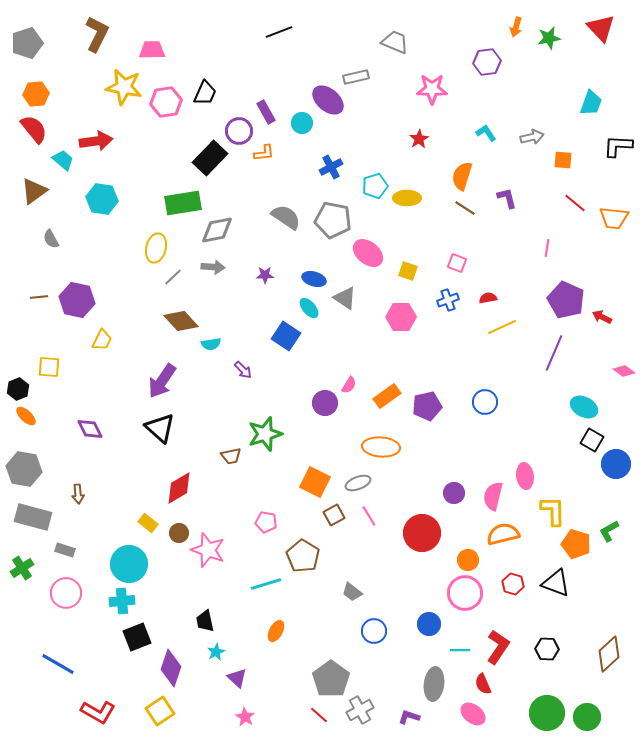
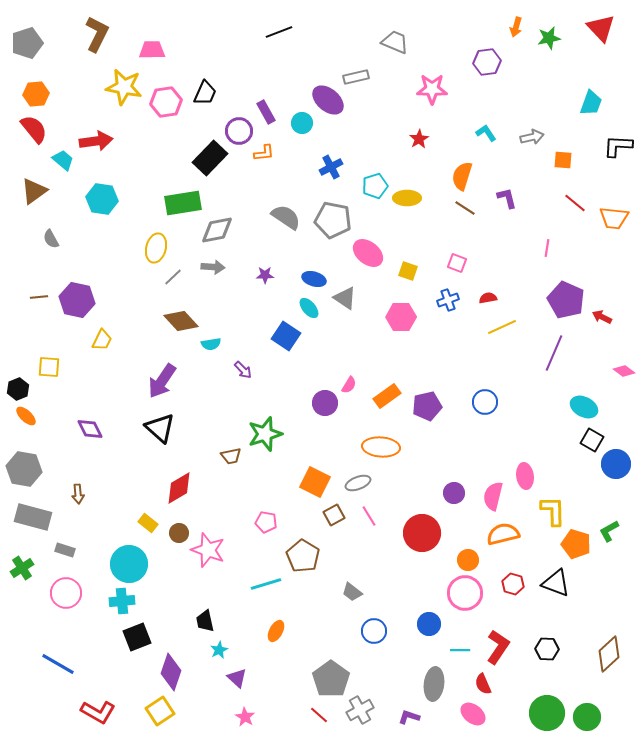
cyan star at (216, 652): moved 3 px right, 2 px up
purple diamond at (171, 668): moved 4 px down
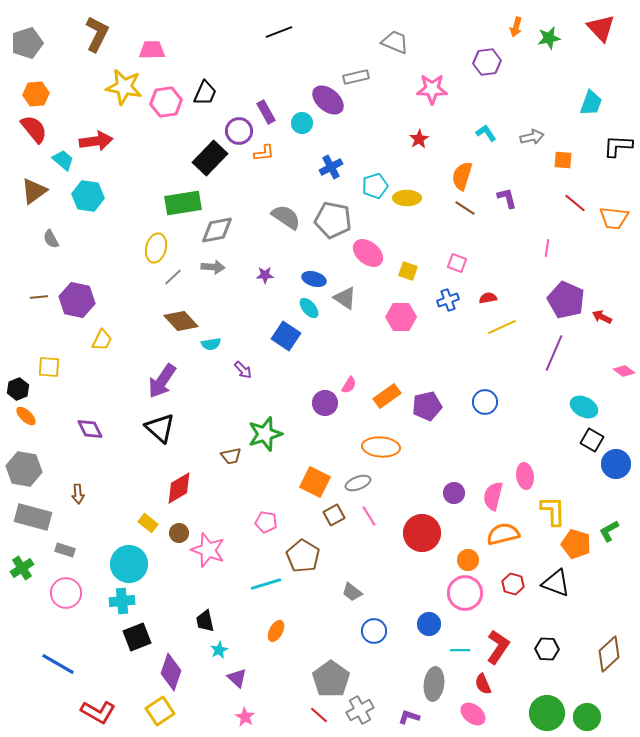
cyan hexagon at (102, 199): moved 14 px left, 3 px up
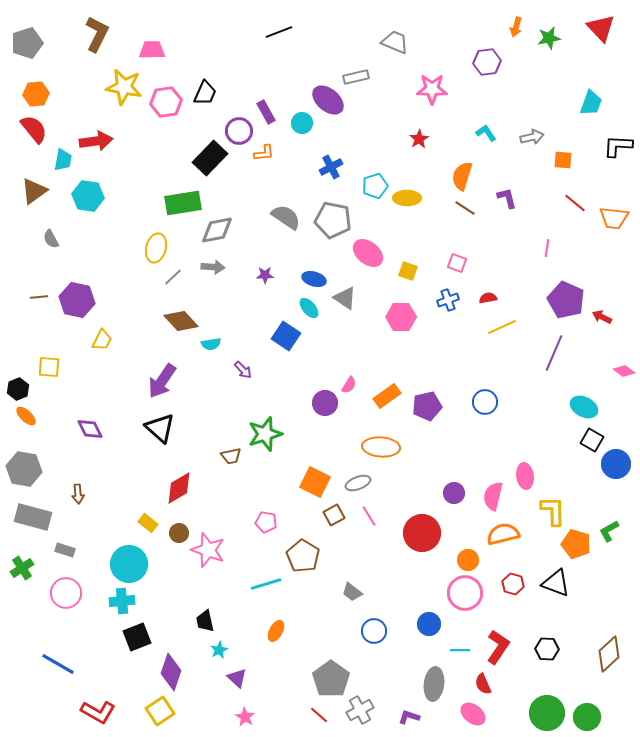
cyan trapezoid at (63, 160): rotated 60 degrees clockwise
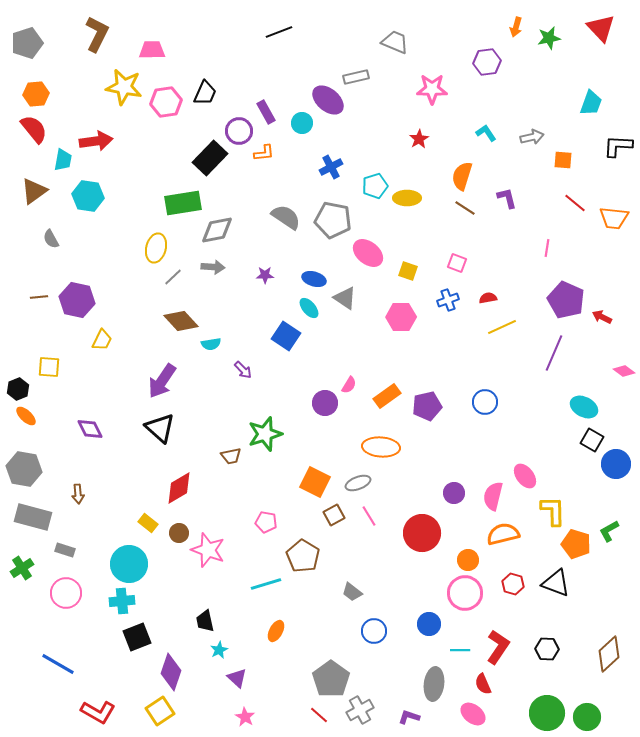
pink ellipse at (525, 476): rotated 30 degrees counterclockwise
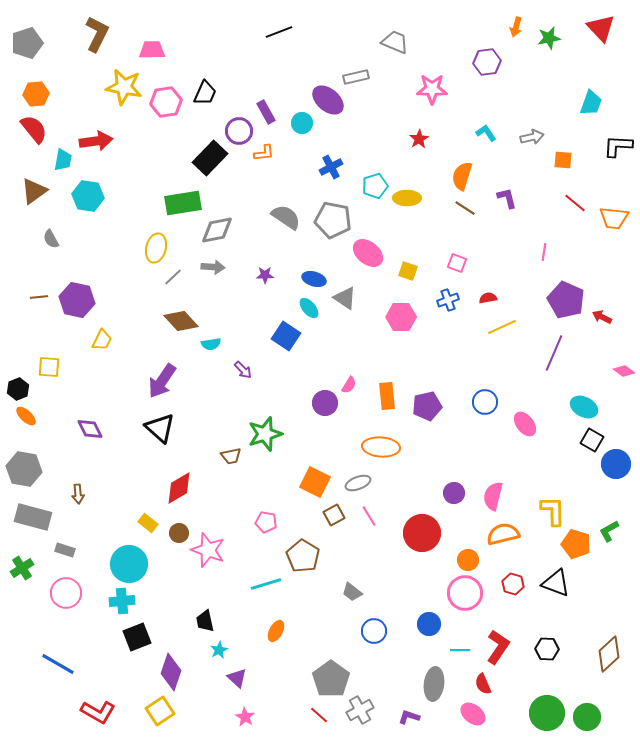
pink line at (547, 248): moved 3 px left, 4 px down
orange rectangle at (387, 396): rotated 60 degrees counterclockwise
pink ellipse at (525, 476): moved 52 px up
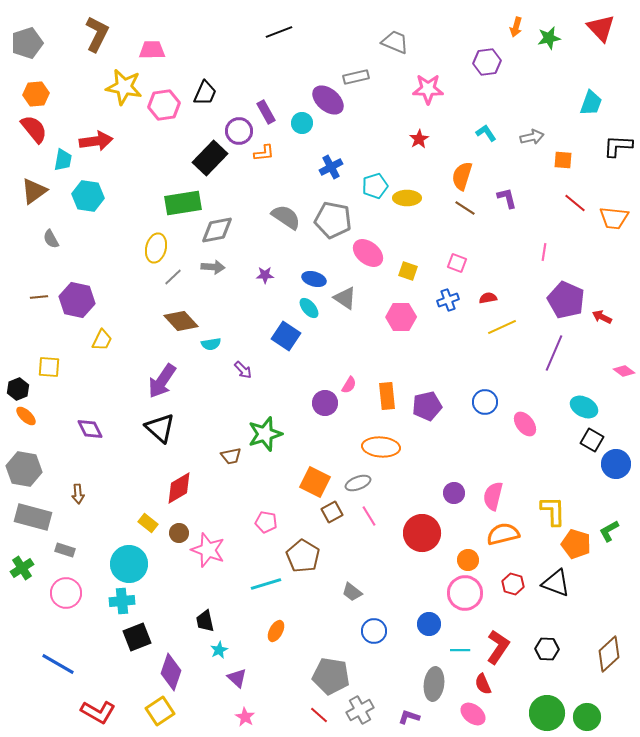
pink star at (432, 89): moved 4 px left
pink hexagon at (166, 102): moved 2 px left, 3 px down
brown square at (334, 515): moved 2 px left, 3 px up
gray pentagon at (331, 679): moved 3 px up; rotated 27 degrees counterclockwise
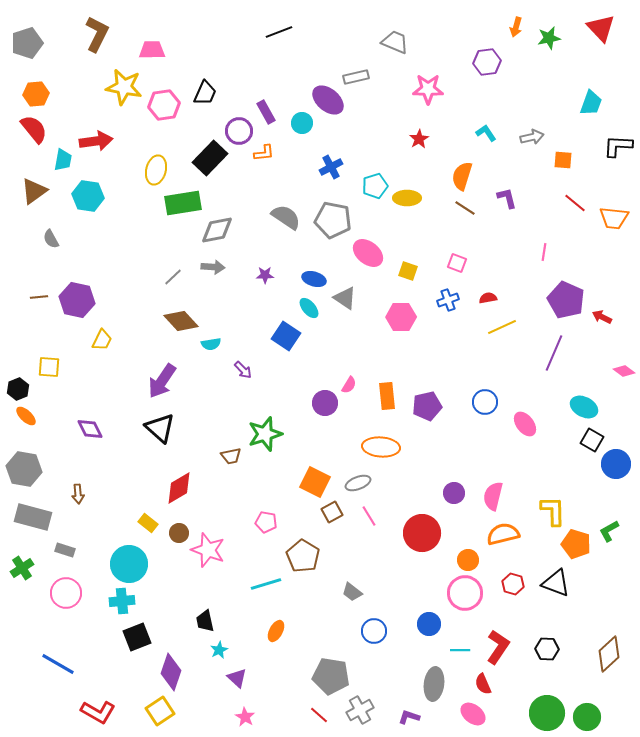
yellow ellipse at (156, 248): moved 78 px up
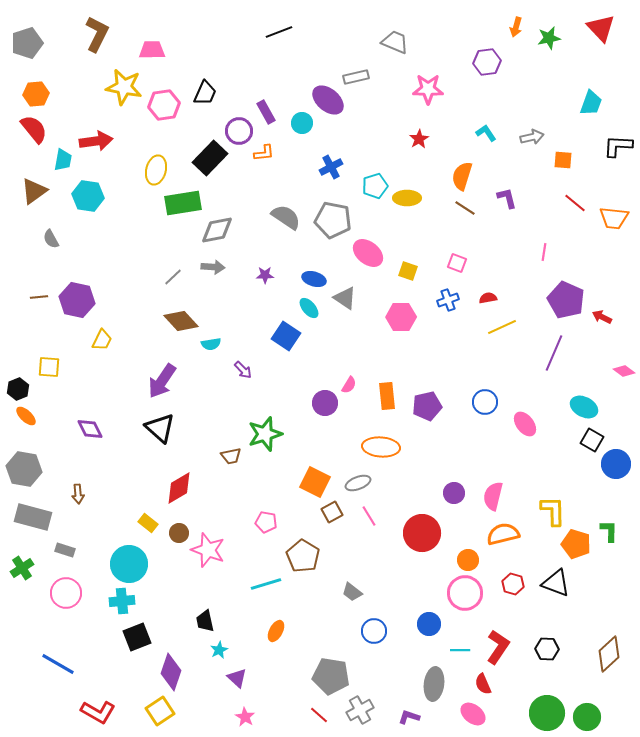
green L-shape at (609, 531): rotated 120 degrees clockwise
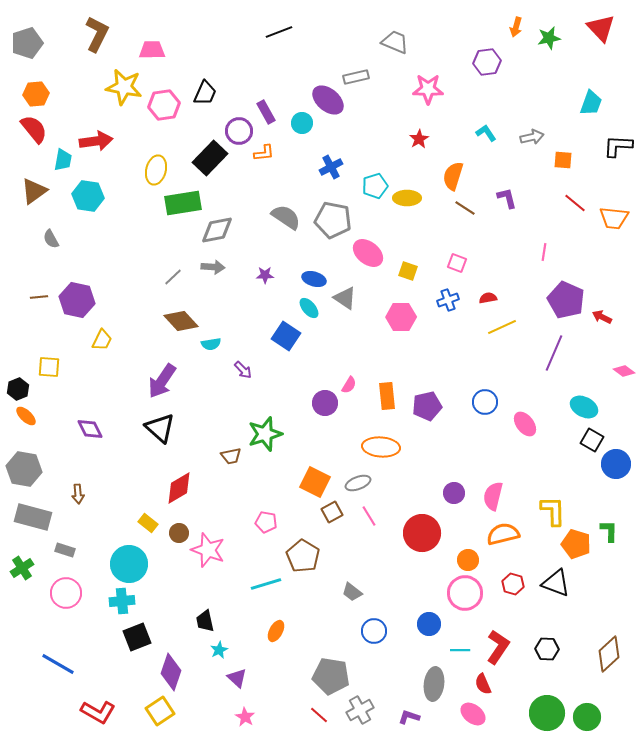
orange semicircle at (462, 176): moved 9 px left
